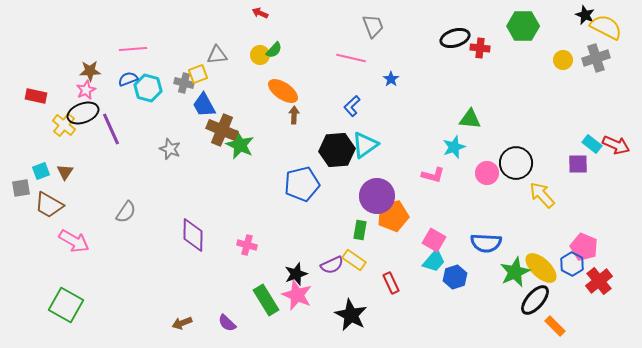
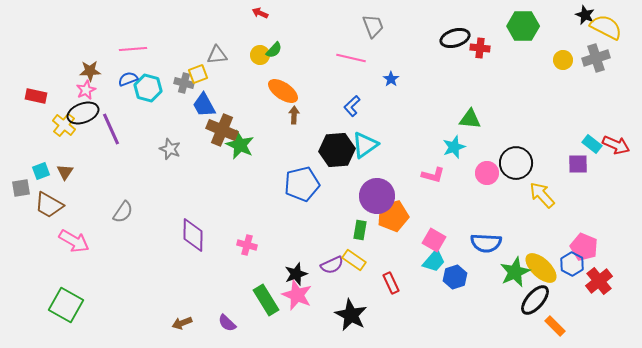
gray semicircle at (126, 212): moved 3 px left
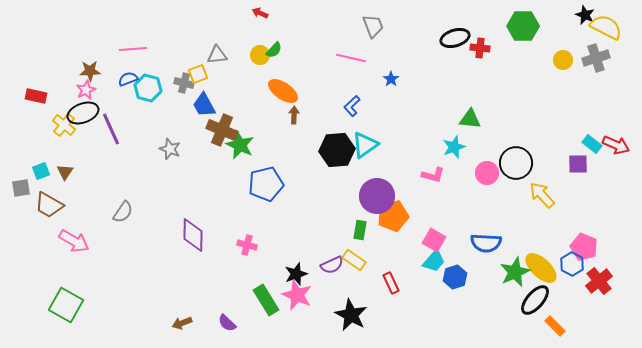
blue pentagon at (302, 184): moved 36 px left
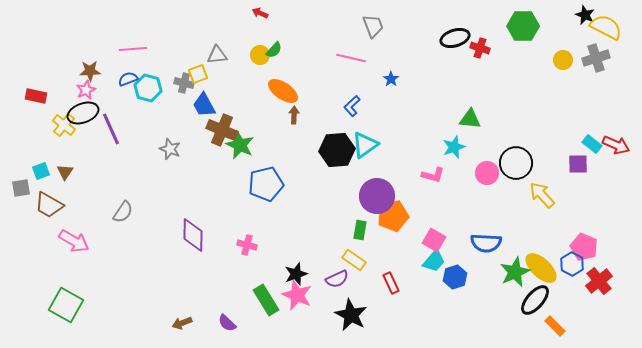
red cross at (480, 48): rotated 12 degrees clockwise
purple semicircle at (332, 265): moved 5 px right, 14 px down
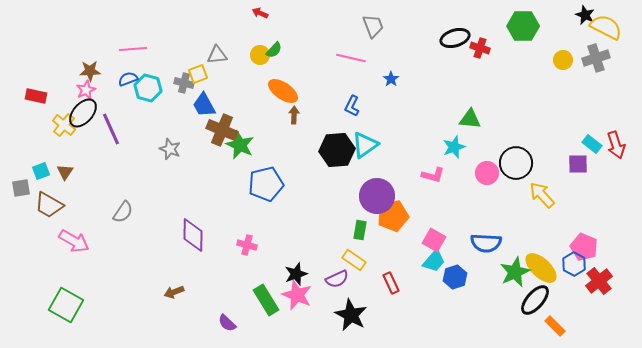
blue L-shape at (352, 106): rotated 20 degrees counterclockwise
black ellipse at (83, 113): rotated 28 degrees counterclockwise
red arrow at (616, 145): rotated 48 degrees clockwise
blue hexagon at (572, 264): moved 2 px right
brown arrow at (182, 323): moved 8 px left, 31 px up
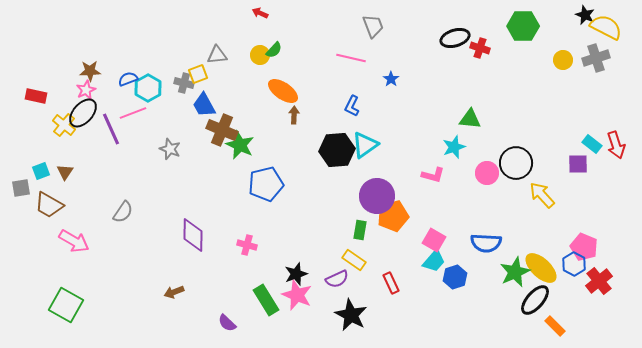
pink line at (133, 49): moved 64 px down; rotated 16 degrees counterclockwise
cyan hexagon at (148, 88): rotated 16 degrees clockwise
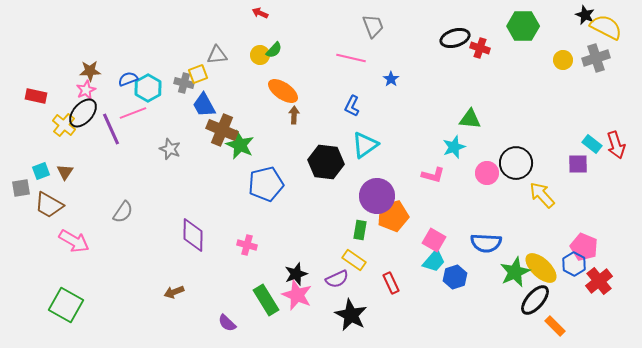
black hexagon at (337, 150): moved 11 px left, 12 px down; rotated 12 degrees clockwise
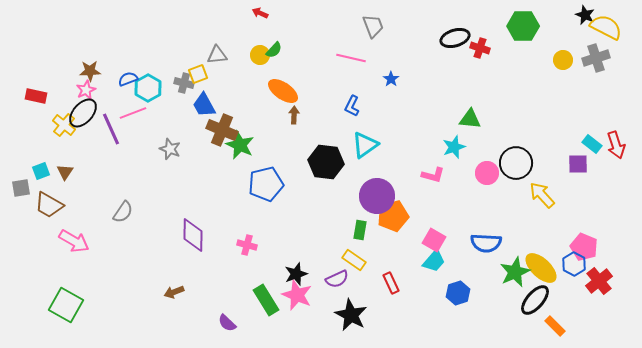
blue hexagon at (455, 277): moved 3 px right, 16 px down
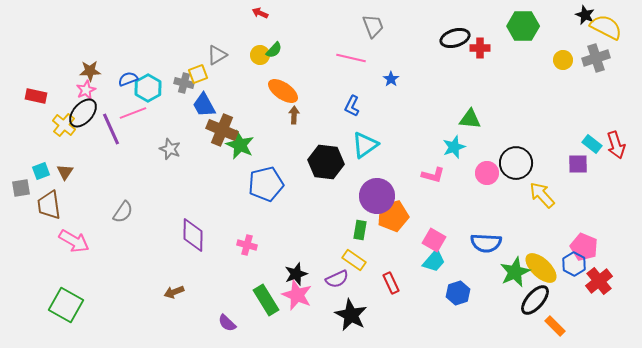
red cross at (480, 48): rotated 18 degrees counterclockwise
gray triangle at (217, 55): rotated 25 degrees counterclockwise
brown trapezoid at (49, 205): rotated 52 degrees clockwise
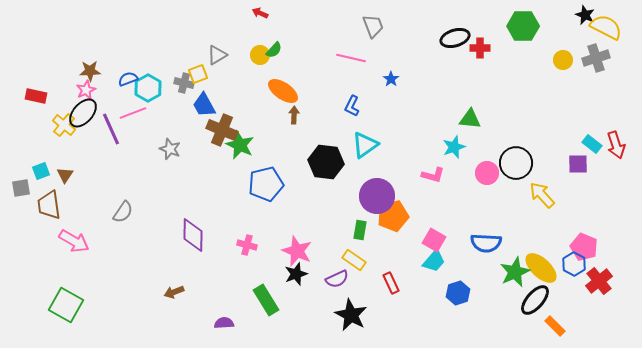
brown triangle at (65, 172): moved 3 px down
pink star at (297, 295): moved 44 px up
purple semicircle at (227, 323): moved 3 px left; rotated 132 degrees clockwise
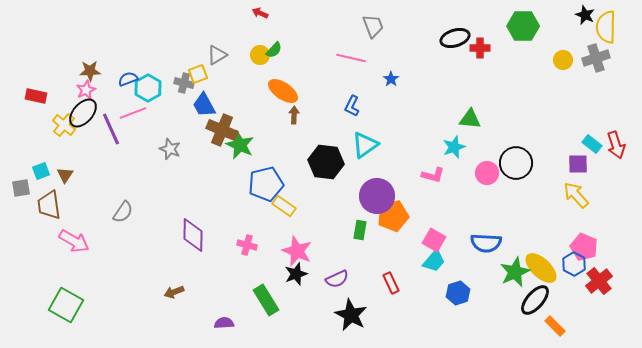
yellow semicircle at (606, 27): rotated 116 degrees counterclockwise
yellow arrow at (542, 195): moved 34 px right
yellow rectangle at (354, 260): moved 70 px left, 54 px up
